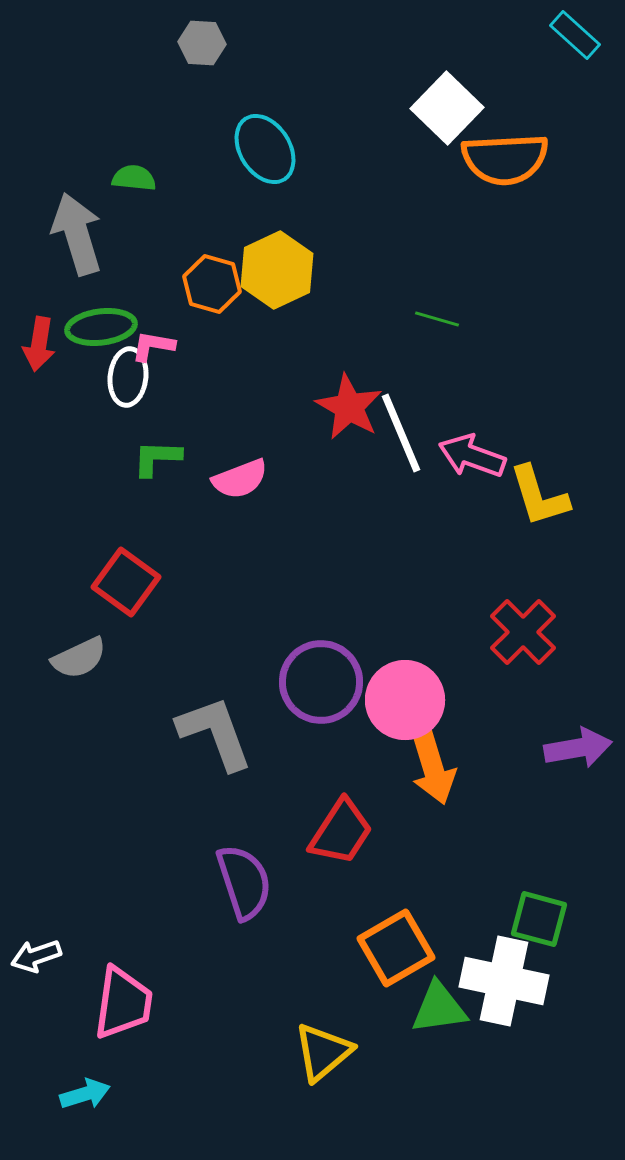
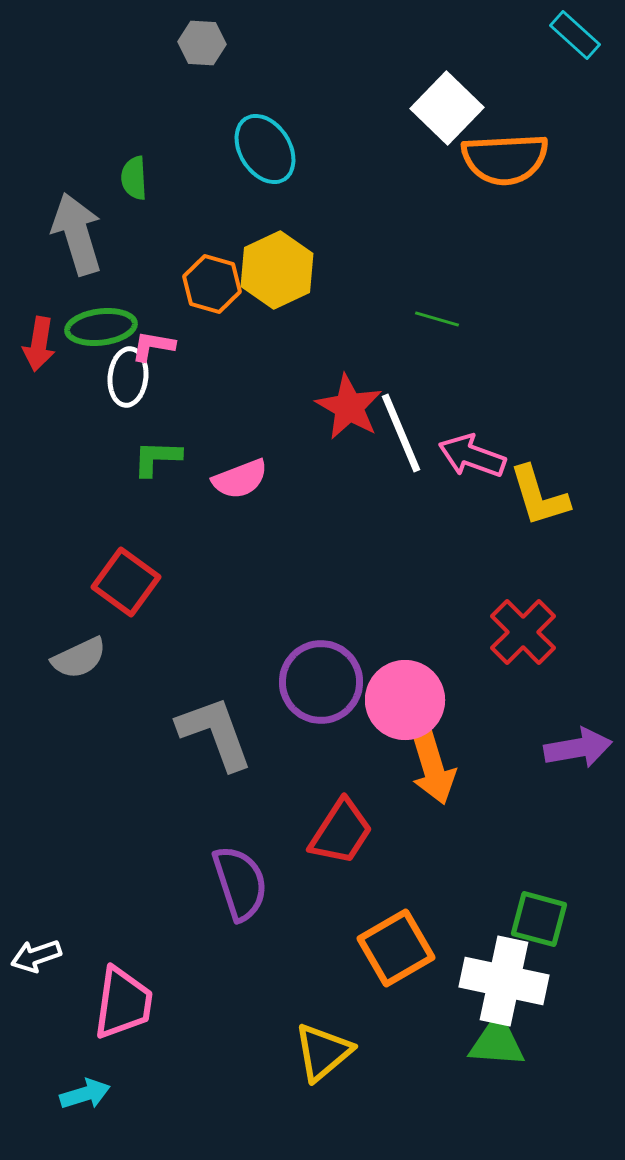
green semicircle: rotated 99 degrees counterclockwise
purple semicircle: moved 4 px left, 1 px down
green triangle: moved 58 px right, 34 px down; rotated 12 degrees clockwise
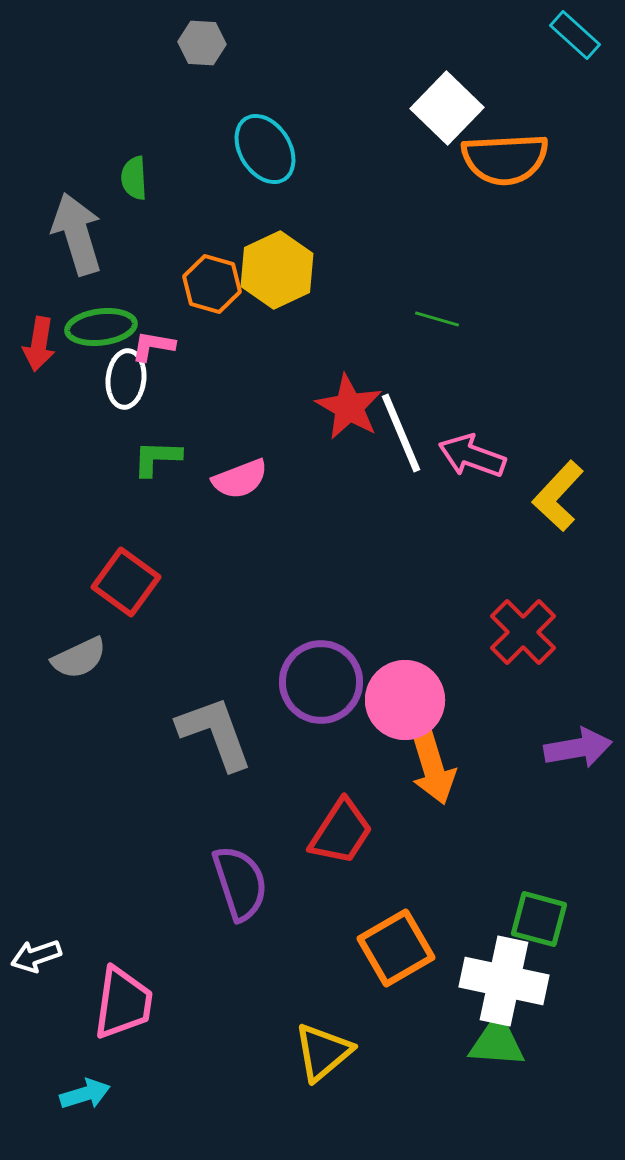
white ellipse: moved 2 px left, 2 px down
yellow L-shape: moved 19 px right; rotated 60 degrees clockwise
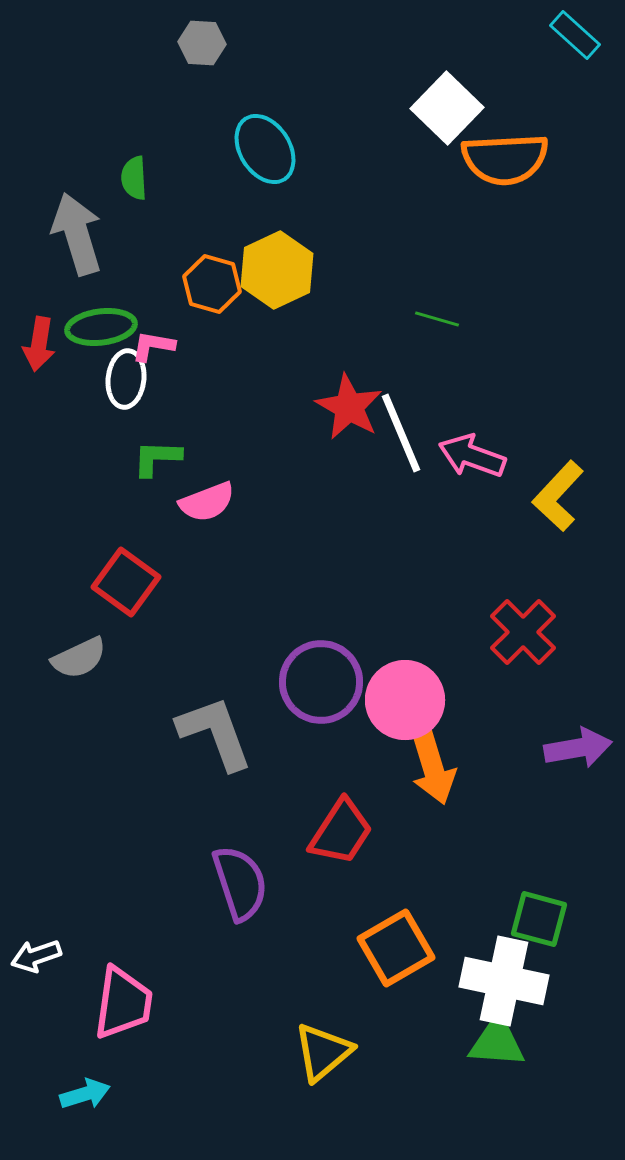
pink semicircle: moved 33 px left, 23 px down
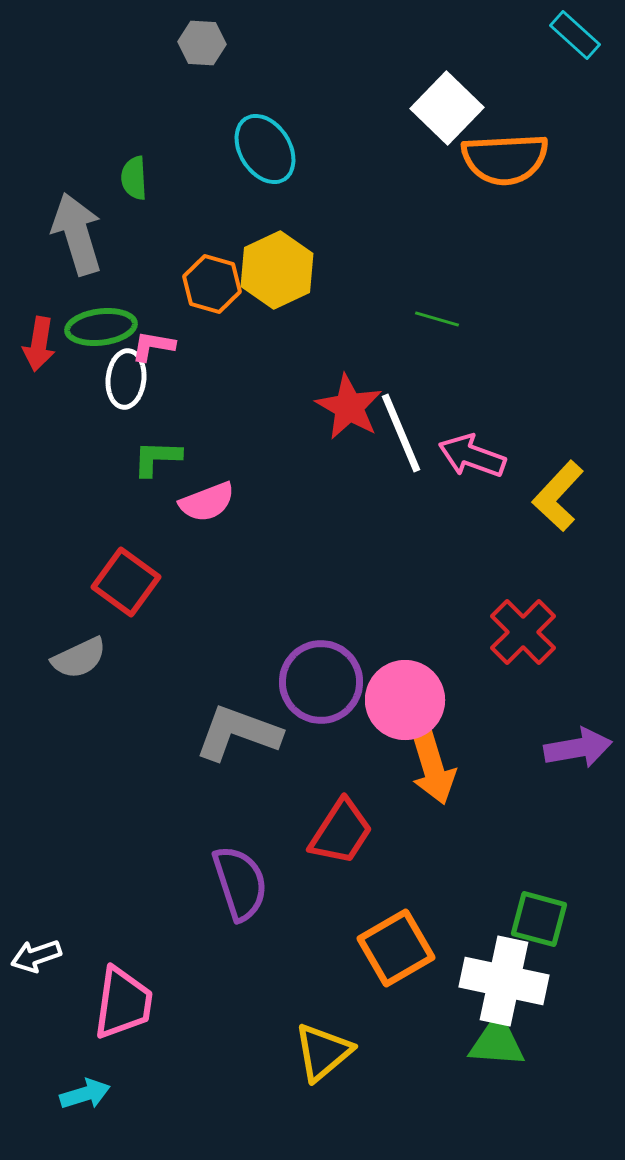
gray L-shape: moved 23 px right; rotated 50 degrees counterclockwise
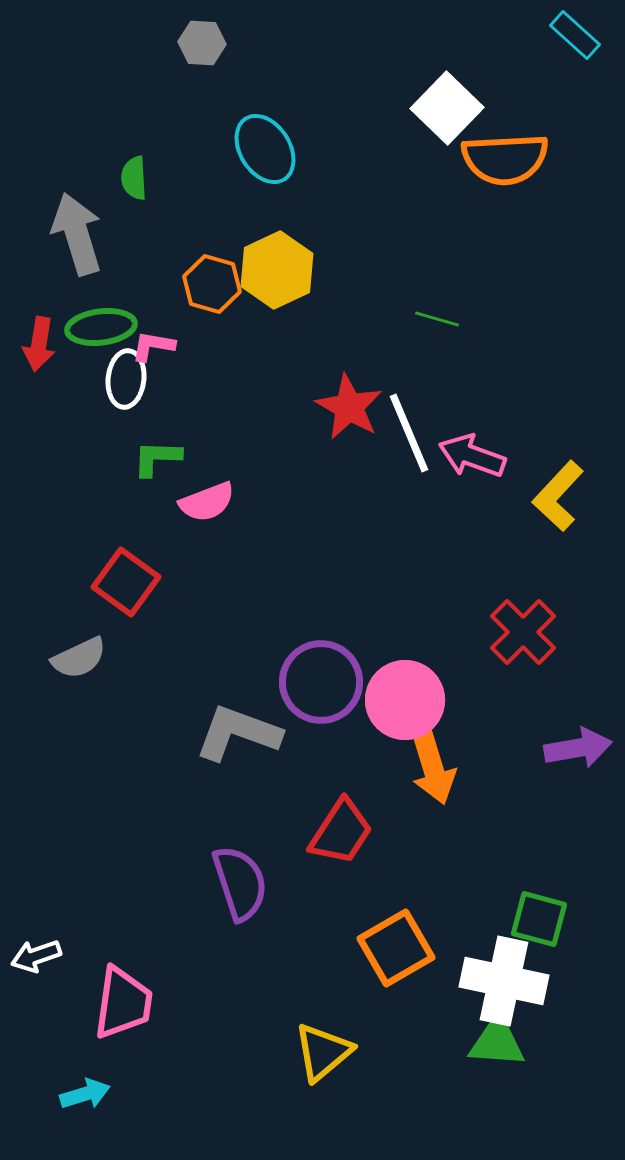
white line: moved 8 px right
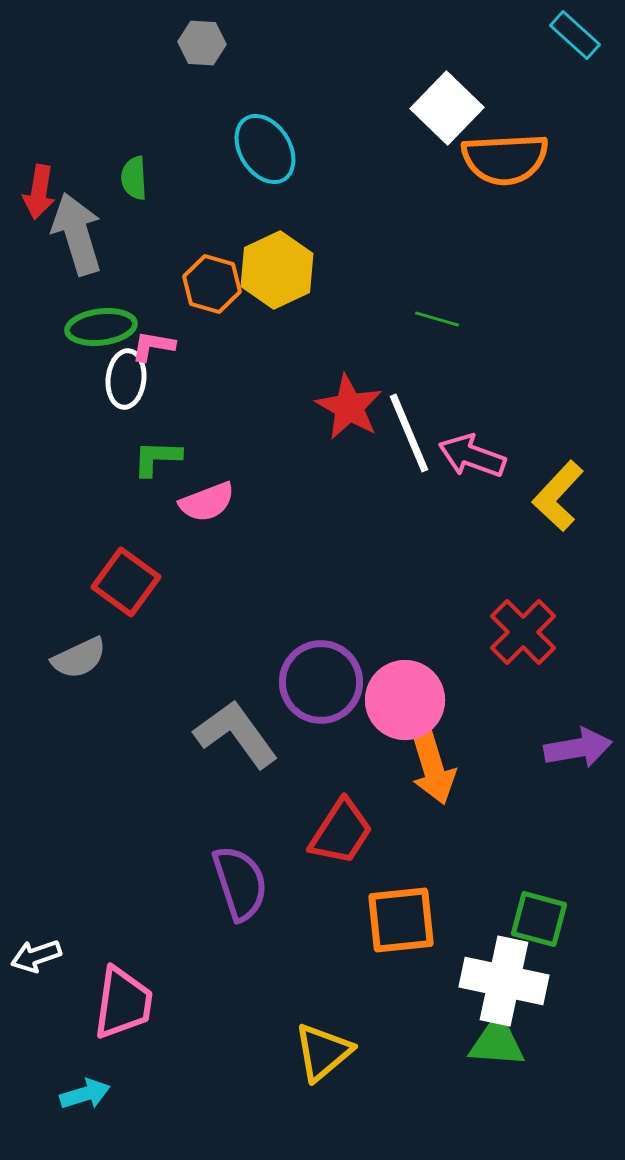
red arrow: moved 152 px up
gray L-shape: moved 2 px left, 1 px down; rotated 34 degrees clockwise
orange square: moved 5 px right, 28 px up; rotated 24 degrees clockwise
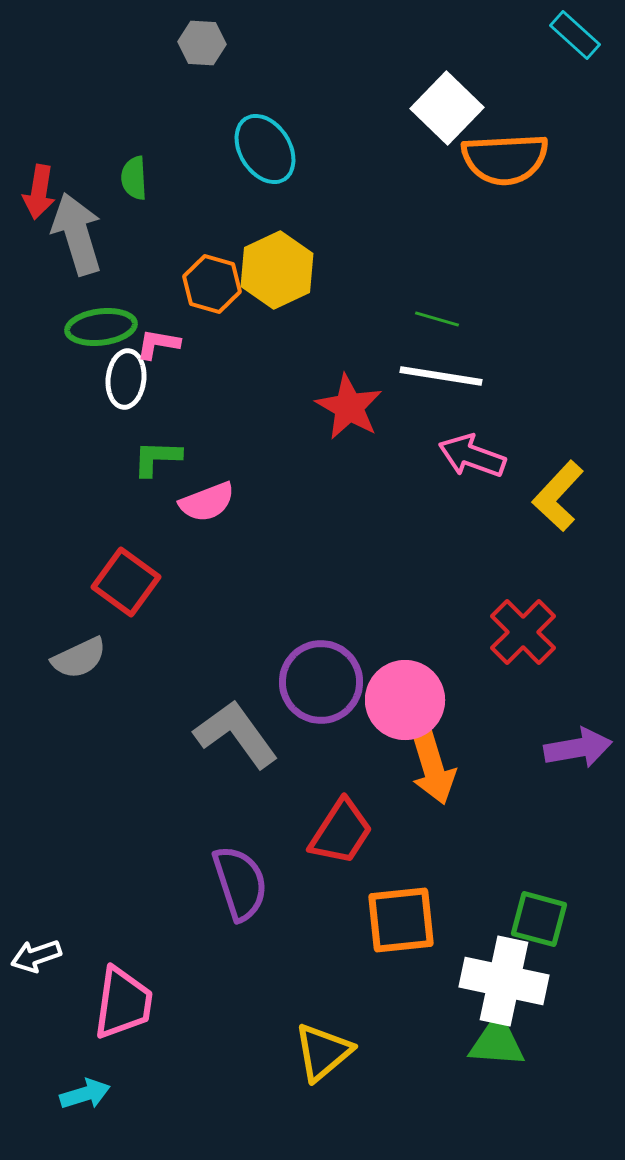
pink L-shape: moved 5 px right, 2 px up
white line: moved 32 px right, 57 px up; rotated 58 degrees counterclockwise
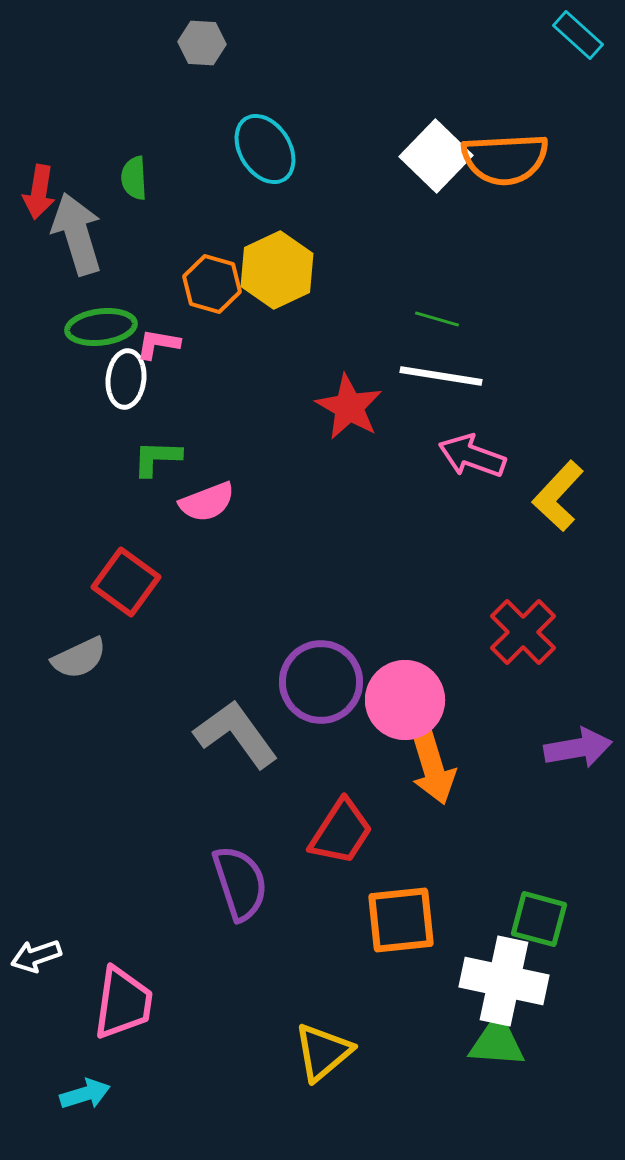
cyan rectangle: moved 3 px right
white square: moved 11 px left, 48 px down
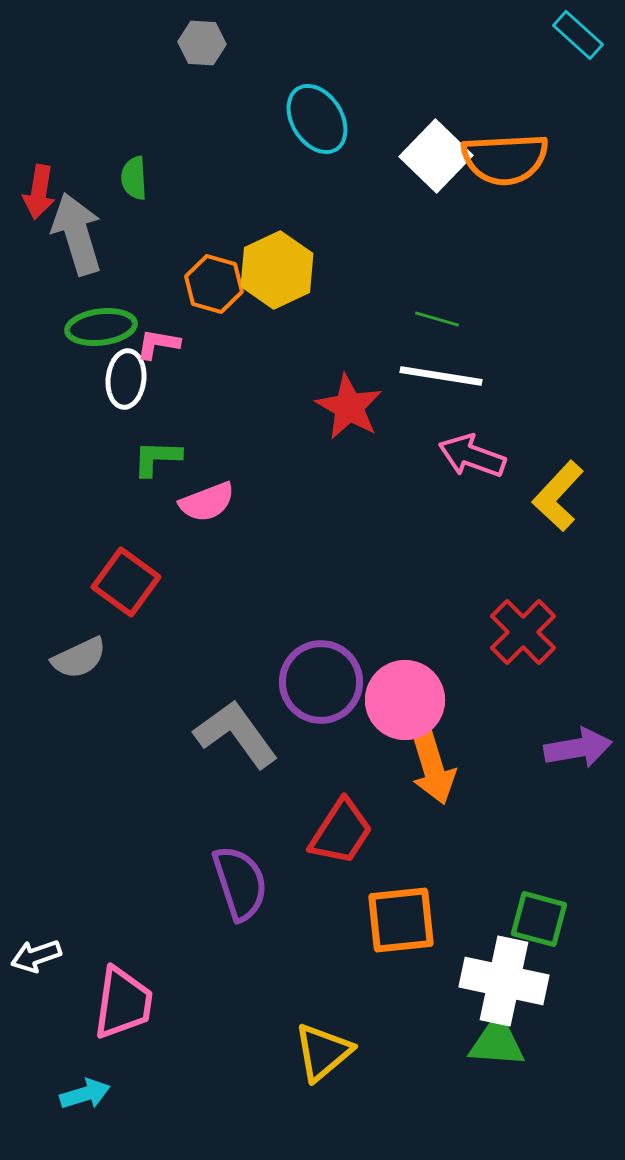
cyan ellipse: moved 52 px right, 30 px up
orange hexagon: moved 2 px right
